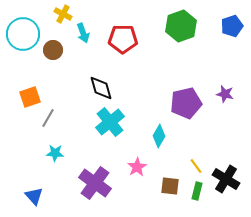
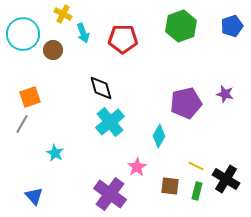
gray line: moved 26 px left, 6 px down
cyan star: rotated 24 degrees clockwise
yellow line: rotated 28 degrees counterclockwise
purple cross: moved 15 px right, 11 px down
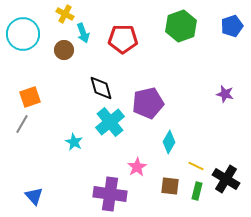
yellow cross: moved 2 px right
brown circle: moved 11 px right
purple pentagon: moved 38 px left
cyan diamond: moved 10 px right, 6 px down
cyan star: moved 19 px right, 11 px up
purple cross: rotated 28 degrees counterclockwise
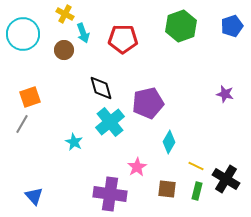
brown square: moved 3 px left, 3 px down
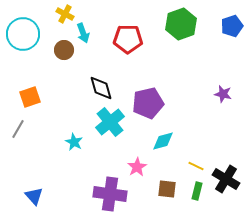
green hexagon: moved 2 px up
red pentagon: moved 5 px right
purple star: moved 2 px left
gray line: moved 4 px left, 5 px down
cyan diamond: moved 6 px left, 1 px up; rotated 45 degrees clockwise
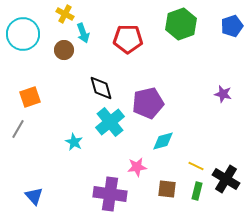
pink star: rotated 24 degrees clockwise
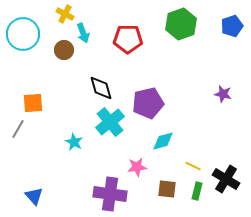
orange square: moved 3 px right, 6 px down; rotated 15 degrees clockwise
yellow line: moved 3 px left
